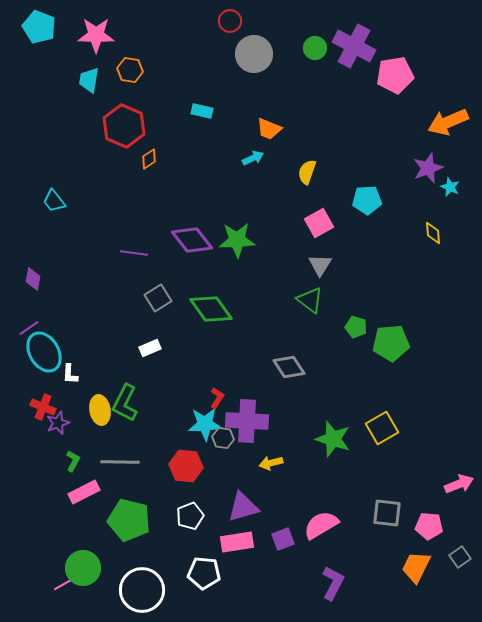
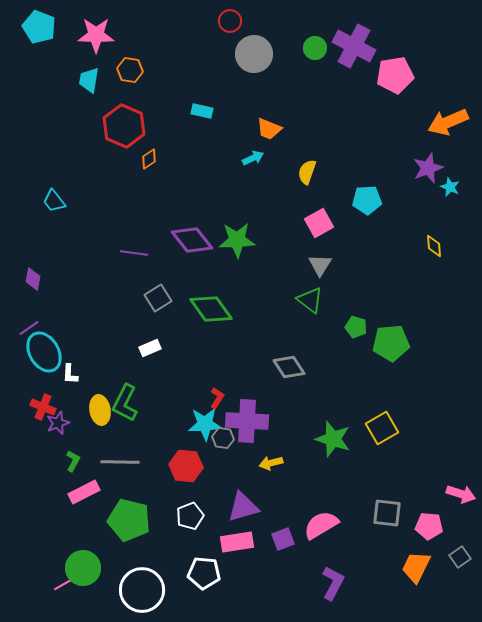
yellow diamond at (433, 233): moved 1 px right, 13 px down
pink arrow at (459, 484): moved 2 px right, 10 px down; rotated 40 degrees clockwise
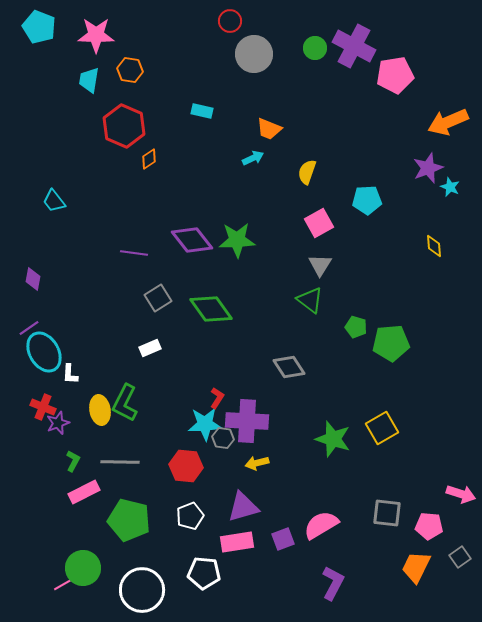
yellow arrow at (271, 463): moved 14 px left
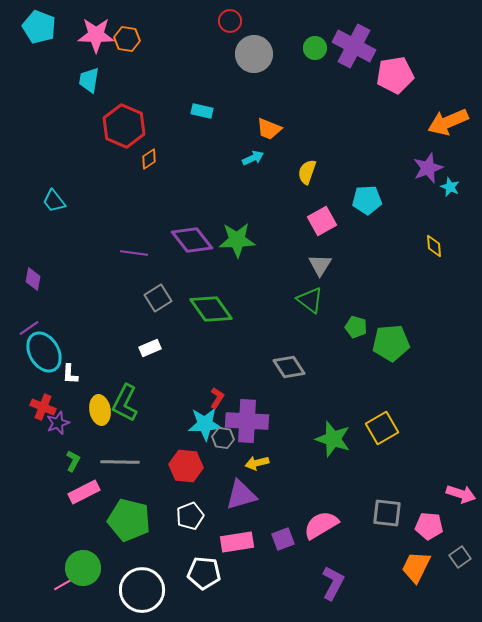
orange hexagon at (130, 70): moved 3 px left, 31 px up
pink square at (319, 223): moved 3 px right, 2 px up
purple triangle at (243, 507): moved 2 px left, 12 px up
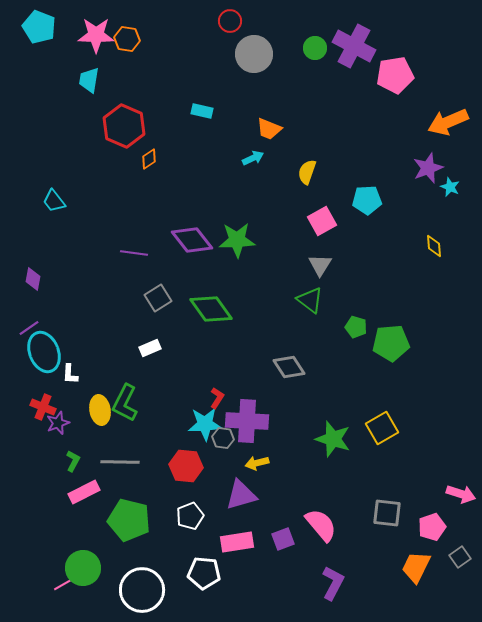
cyan ellipse at (44, 352): rotated 9 degrees clockwise
pink semicircle at (321, 525): rotated 81 degrees clockwise
pink pentagon at (429, 526): moved 3 px right, 1 px down; rotated 24 degrees counterclockwise
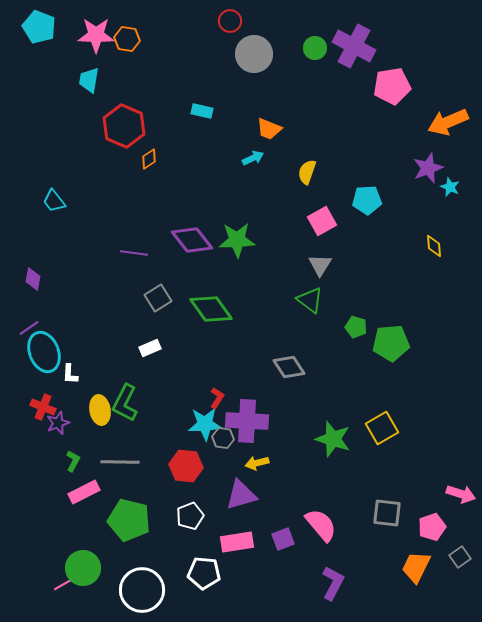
pink pentagon at (395, 75): moved 3 px left, 11 px down
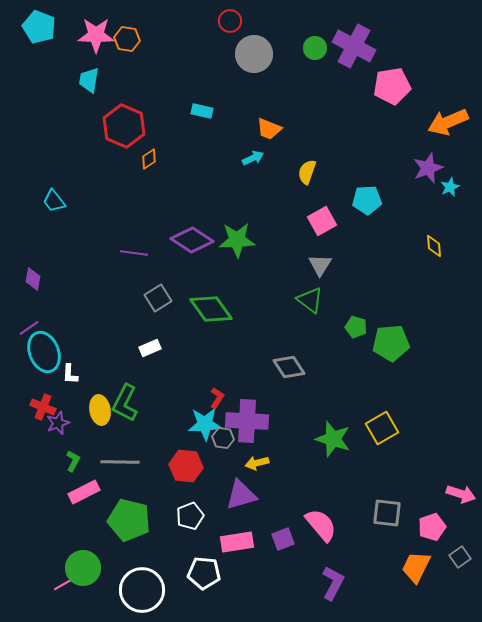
cyan star at (450, 187): rotated 24 degrees clockwise
purple diamond at (192, 240): rotated 18 degrees counterclockwise
